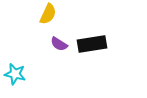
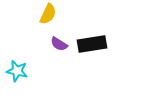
cyan star: moved 2 px right, 3 px up
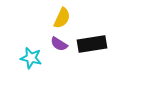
yellow semicircle: moved 14 px right, 4 px down
cyan star: moved 14 px right, 13 px up
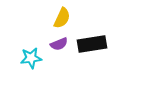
purple semicircle: rotated 54 degrees counterclockwise
cyan star: rotated 20 degrees counterclockwise
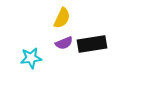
purple semicircle: moved 5 px right, 1 px up
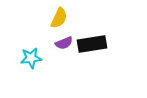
yellow semicircle: moved 3 px left
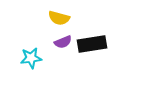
yellow semicircle: rotated 80 degrees clockwise
purple semicircle: moved 1 px left, 1 px up
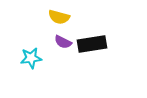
yellow semicircle: moved 1 px up
purple semicircle: rotated 48 degrees clockwise
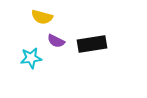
yellow semicircle: moved 17 px left
purple semicircle: moved 7 px left, 1 px up
